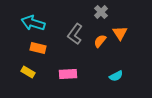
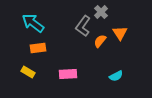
cyan arrow: rotated 20 degrees clockwise
gray L-shape: moved 8 px right, 8 px up
orange rectangle: rotated 21 degrees counterclockwise
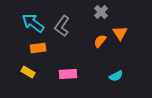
gray L-shape: moved 21 px left
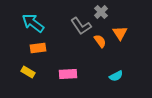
gray L-shape: moved 19 px right; rotated 70 degrees counterclockwise
orange semicircle: rotated 104 degrees clockwise
